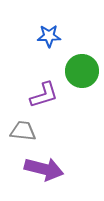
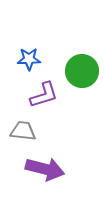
blue star: moved 20 px left, 23 px down
purple arrow: moved 1 px right
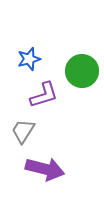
blue star: rotated 15 degrees counterclockwise
gray trapezoid: rotated 64 degrees counterclockwise
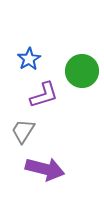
blue star: rotated 15 degrees counterclockwise
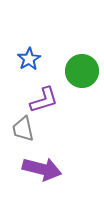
purple L-shape: moved 5 px down
gray trapezoid: moved 2 px up; rotated 44 degrees counterclockwise
purple arrow: moved 3 px left
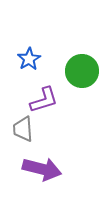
gray trapezoid: rotated 8 degrees clockwise
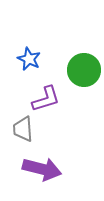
blue star: rotated 15 degrees counterclockwise
green circle: moved 2 px right, 1 px up
purple L-shape: moved 2 px right, 1 px up
